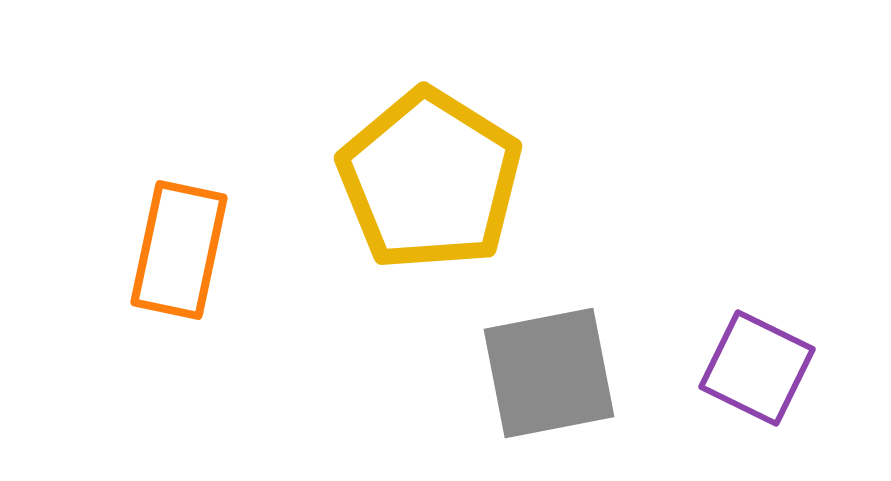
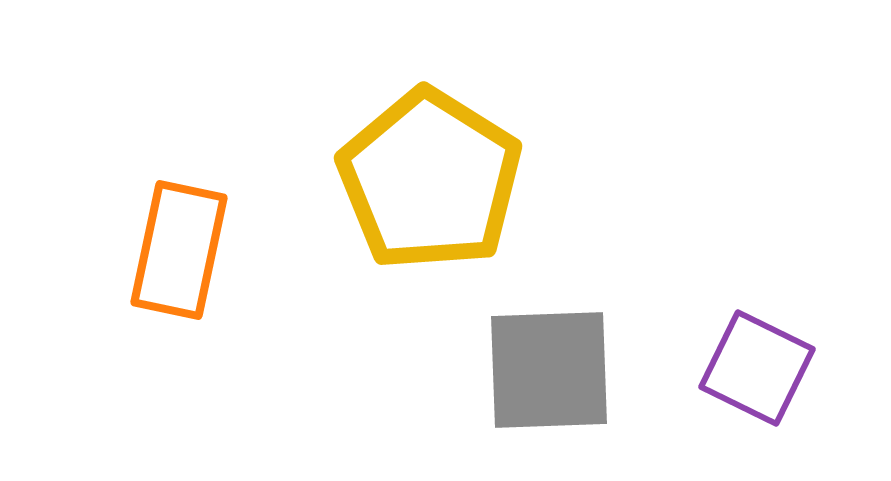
gray square: moved 3 px up; rotated 9 degrees clockwise
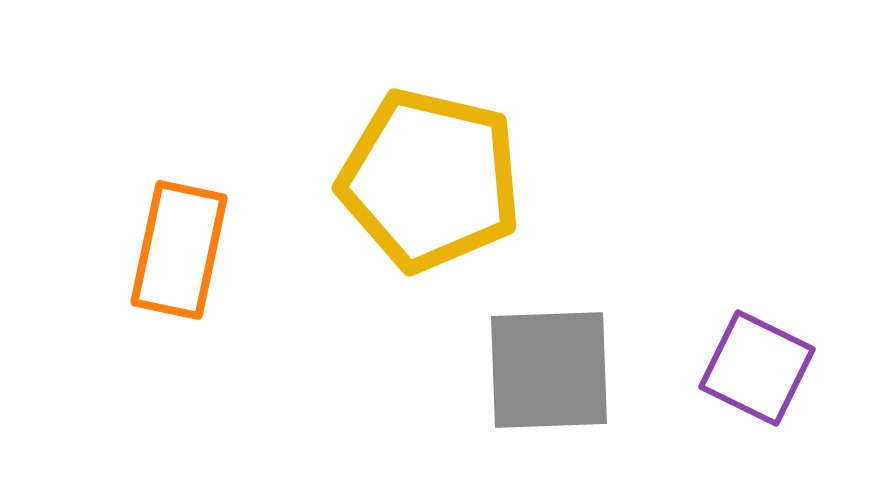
yellow pentagon: rotated 19 degrees counterclockwise
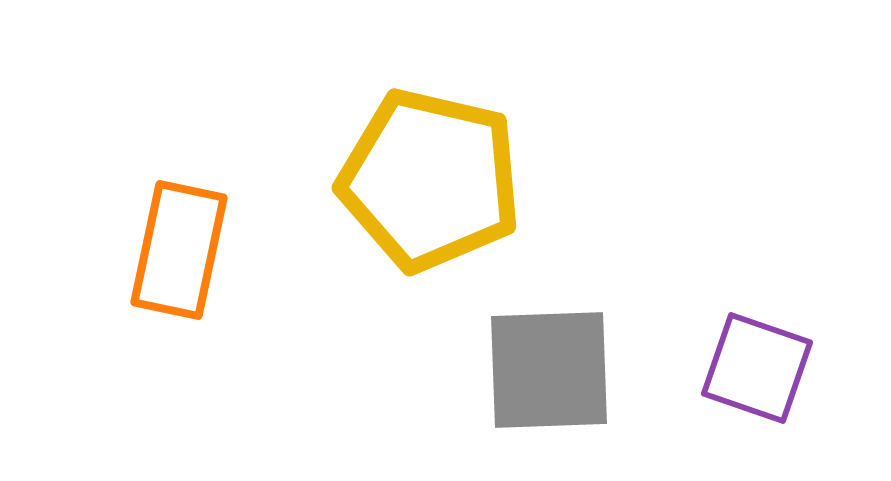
purple square: rotated 7 degrees counterclockwise
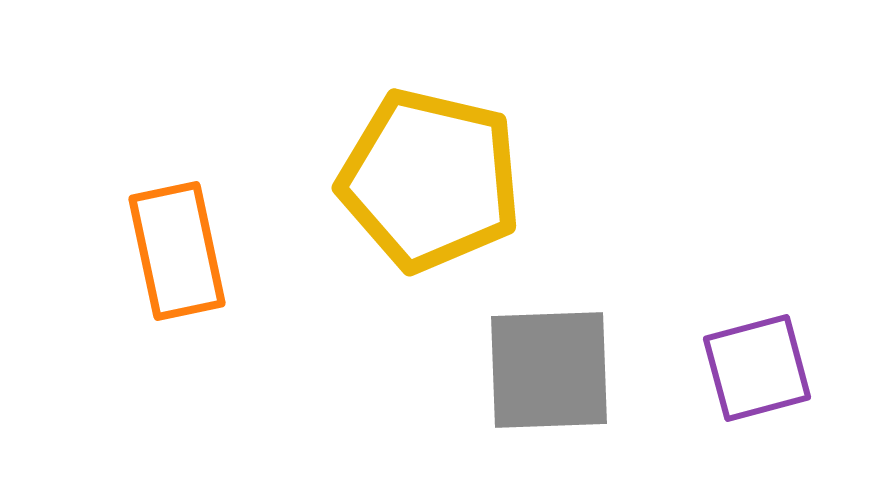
orange rectangle: moved 2 px left, 1 px down; rotated 24 degrees counterclockwise
purple square: rotated 34 degrees counterclockwise
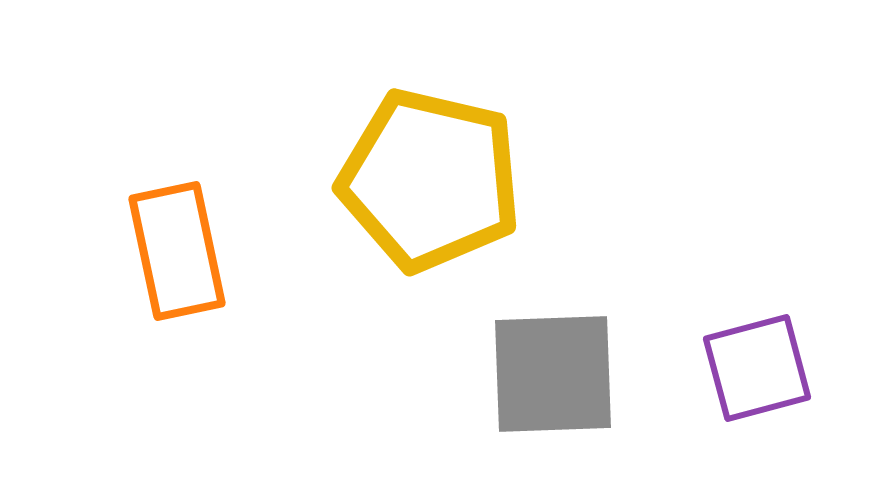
gray square: moved 4 px right, 4 px down
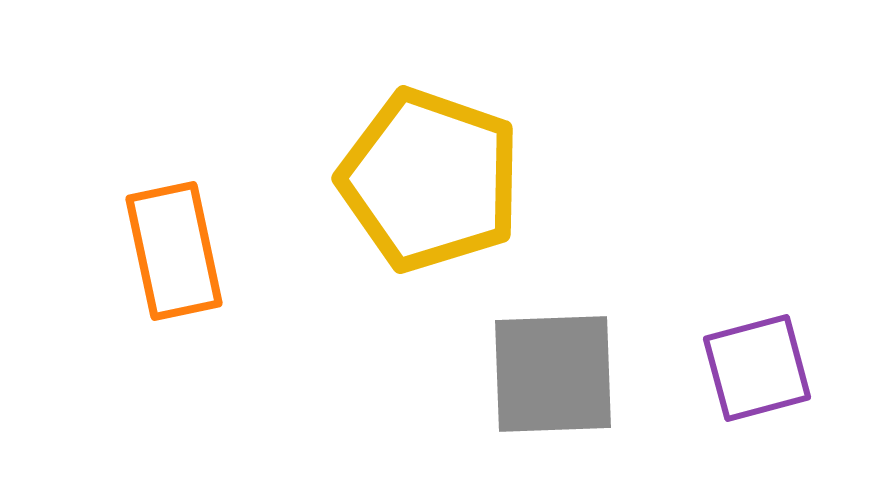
yellow pentagon: rotated 6 degrees clockwise
orange rectangle: moved 3 px left
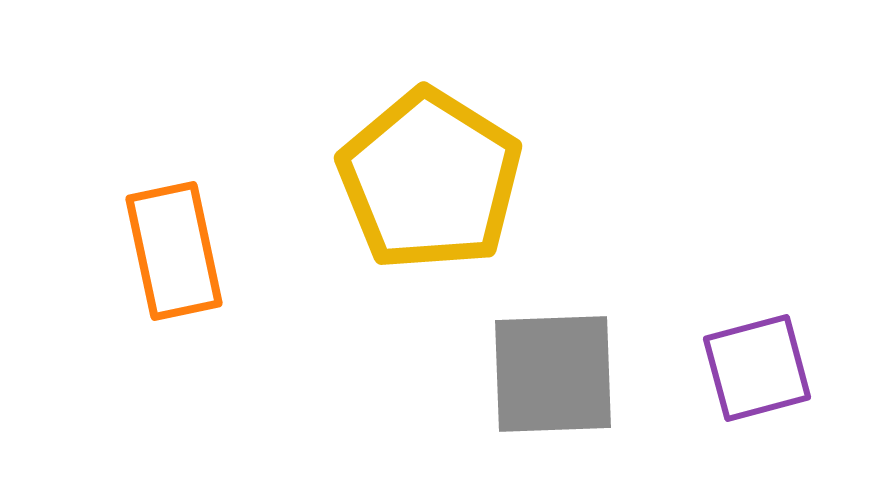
yellow pentagon: rotated 13 degrees clockwise
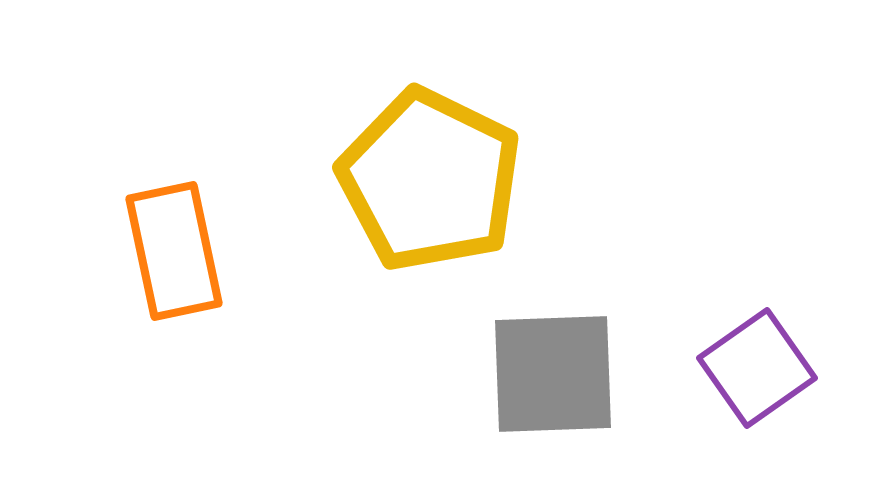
yellow pentagon: rotated 6 degrees counterclockwise
purple square: rotated 20 degrees counterclockwise
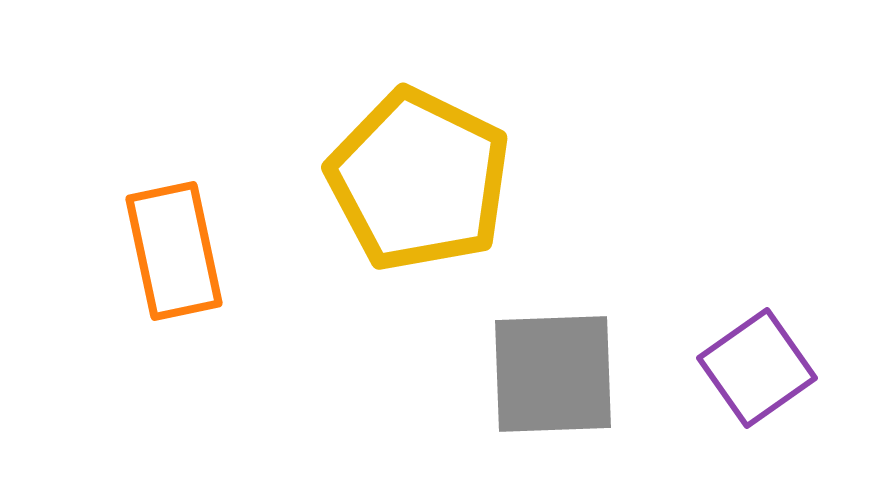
yellow pentagon: moved 11 px left
